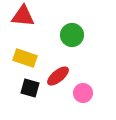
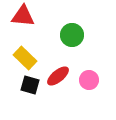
yellow rectangle: rotated 25 degrees clockwise
black square: moved 3 px up
pink circle: moved 6 px right, 13 px up
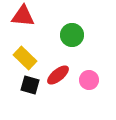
red ellipse: moved 1 px up
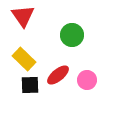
red triangle: rotated 50 degrees clockwise
yellow rectangle: moved 1 px left, 1 px down
pink circle: moved 2 px left
black square: rotated 18 degrees counterclockwise
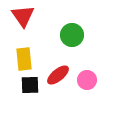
yellow rectangle: rotated 40 degrees clockwise
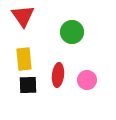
green circle: moved 3 px up
red ellipse: rotated 45 degrees counterclockwise
black square: moved 2 px left
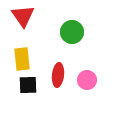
yellow rectangle: moved 2 px left
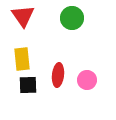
green circle: moved 14 px up
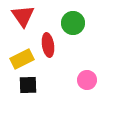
green circle: moved 1 px right, 5 px down
yellow rectangle: rotated 70 degrees clockwise
red ellipse: moved 10 px left, 30 px up; rotated 15 degrees counterclockwise
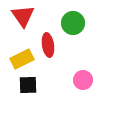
pink circle: moved 4 px left
